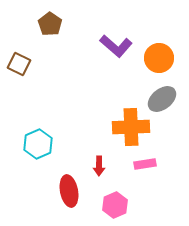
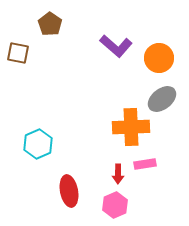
brown square: moved 1 px left, 11 px up; rotated 15 degrees counterclockwise
red arrow: moved 19 px right, 8 px down
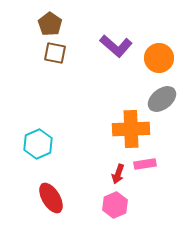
brown square: moved 37 px right
orange cross: moved 2 px down
red arrow: rotated 18 degrees clockwise
red ellipse: moved 18 px left, 7 px down; rotated 20 degrees counterclockwise
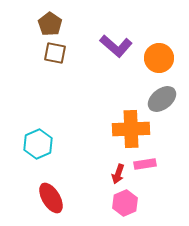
pink hexagon: moved 10 px right, 2 px up
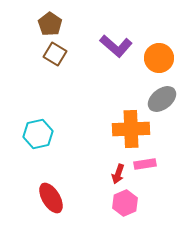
brown square: moved 1 px down; rotated 20 degrees clockwise
cyan hexagon: moved 10 px up; rotated 12 degrees clockwise
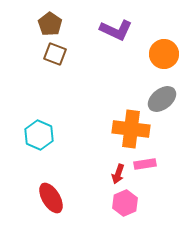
purple L-shape: moved 16 px up; rotated 16 degrees counterclockwise
brown square: rotated 10 degrees counterclockwise
orange circle: moved 5 px right, 4 px up
orange cross: rotated 9 degrees clockwise
cyan hexagon: moved 1 px right, 1 px down; rotated 24 degrees counterclockwise
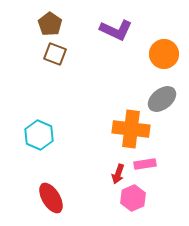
pink hexagon: moved 8 px right, 5 px up
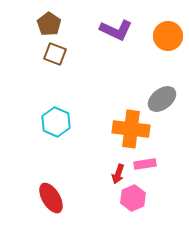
brown pentagon: moved 1 px left
orange circle: moved 4 px right, 18 px up
cyan hexagon: moved 17 px right, 13 px up
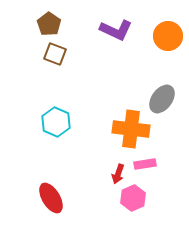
gray ellipse: rotated 16 degrees counterclockwise
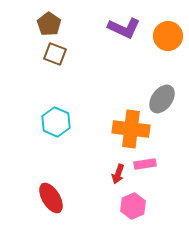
purple L-shape: moved 8 px right, 2 px up
pink hexagon: moved 8 px down
